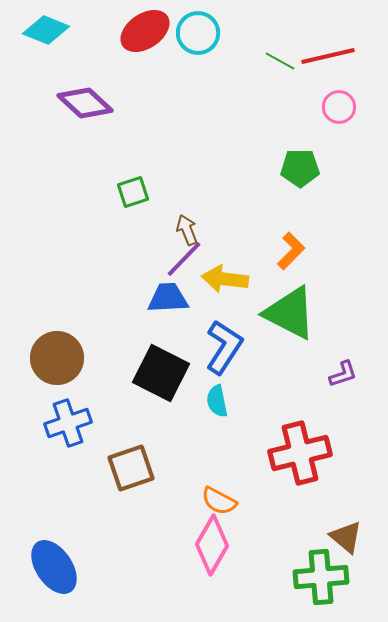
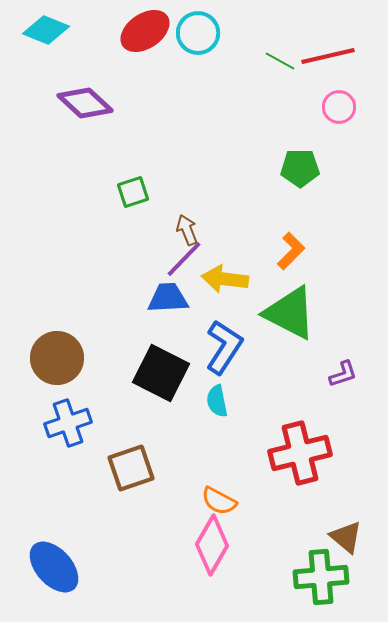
blue ellipse: rotated 8 degrees counterclockwise
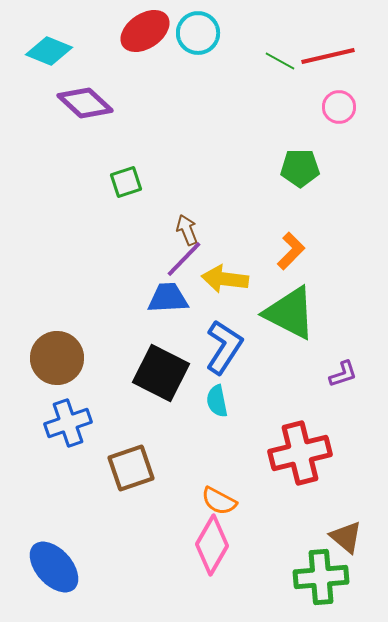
cyan diamond: moved 3 px right, 21 px down
green square: moved 7 px left, 10 px up
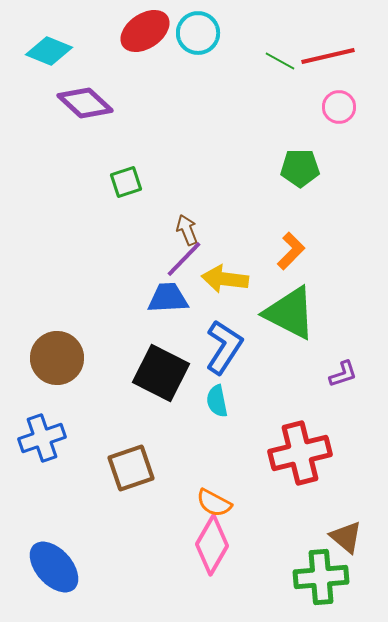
blue cross: moved 26 px left, 15 px down
orange semicircle: moved 5 px left, 2 px down
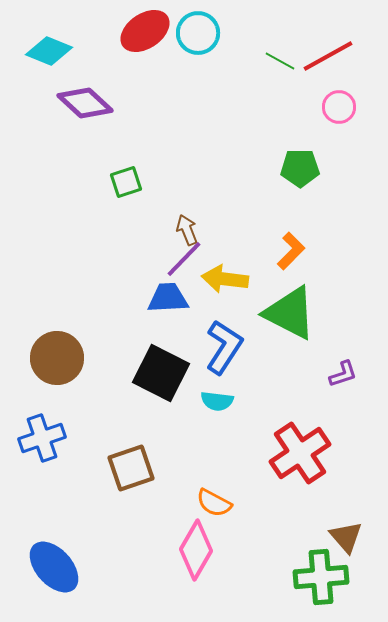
red line: rotated 16 degrees counterclockwise
cyan semicircle: rotated 72 degrees counterclockwise
red cross: rotated 20 degrees counterclockwise
brown triangle: rotated 9 degrees clockwise
pink diamond: moved 16 px left, 5 px down
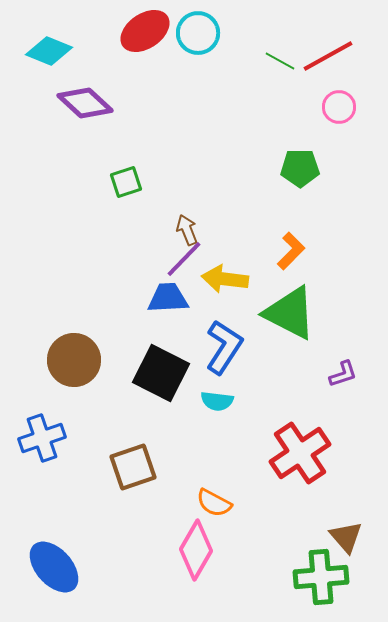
brown circle: moved 17 px right, 2 px down
brown square: moved 2 px right, 1 px up
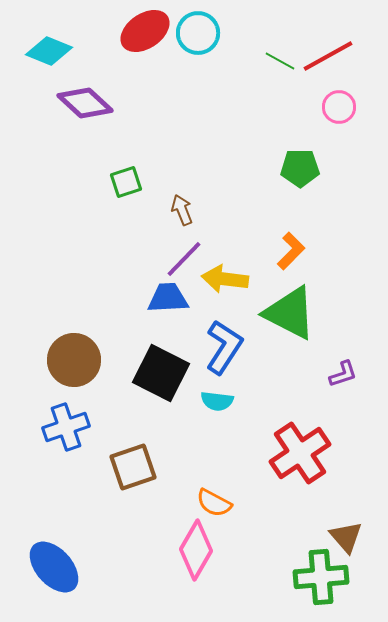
brown arrow: moved 5 px left, 20 px up
blue cross: moved 24 px right, 11 px up
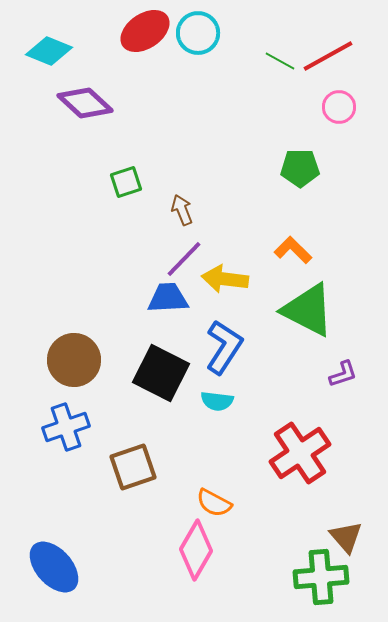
orange L-shape: moved 2 px right, 1 px up; rotated 90 degrees counterclockwise
green triangle: moved 18 px right, 3 px up
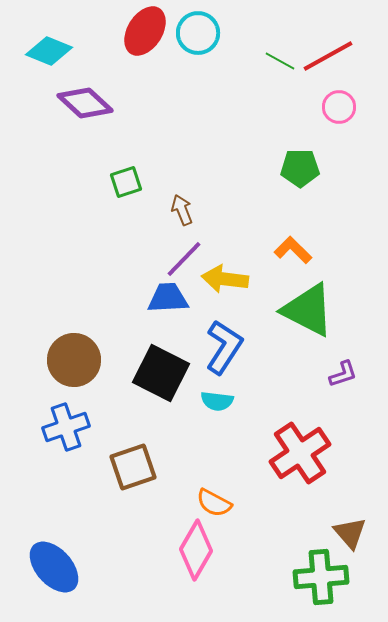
red ellipse: rotated 24 degrees counterclockwise
brown triangle: moved 4 px right, 4 px up
